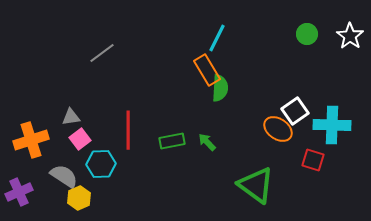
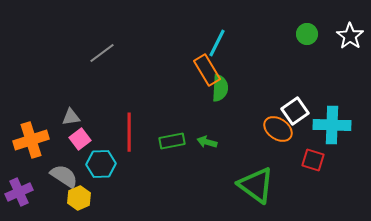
cyan line: moved 5 px down
red line: moved 1 px right, 2 px down
green arrow: rotated 30 degrees counterclockwise
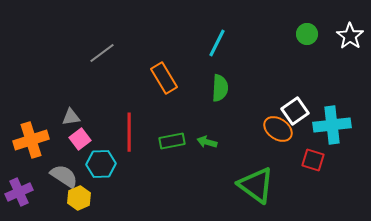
orange rectangle: moved 43 px left, 8 px down
cyan cross: rotated 9 degrees counterclockwise
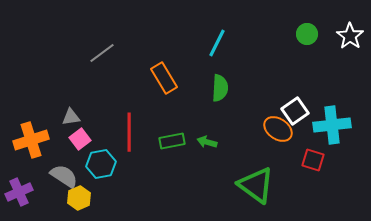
cyan hexagon: rotated 8 degrees counterclockwise
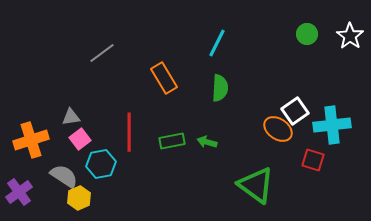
purple cross: rotated 12 degrees counterclockwise
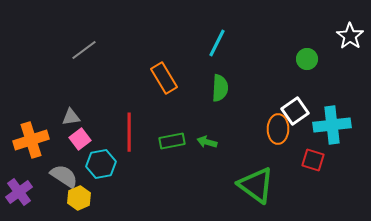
green circle: moved 25 px down
gray line: moved 18 px left, 3 px up
orange ellipse: rotated 56 degrees clockwise
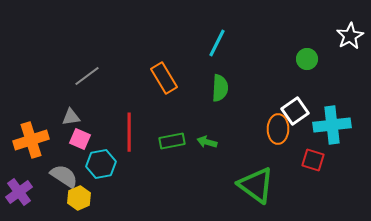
white star: rotated 8 degrees clockwise
gray line: moved 3 px right, 26 px down
pink square: rotated 30 degrees counterclockwise
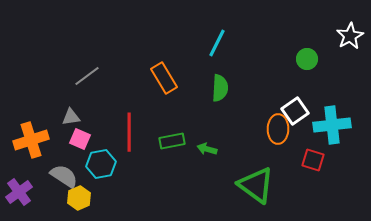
green arrow: moved 7 px down
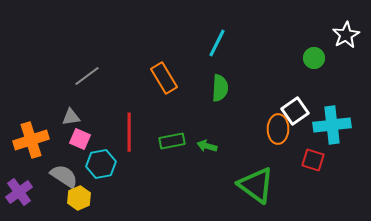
white star: moved 4 px left, 1 px up
green circle: moved 7 px right, 1 px up
green arrow: moved 3 px up
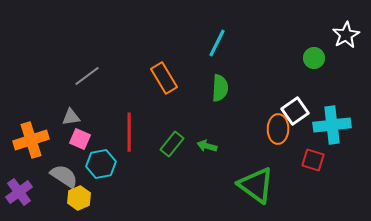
green rectangle: moved 3 px down; rotated 40 degrees counterclockwise
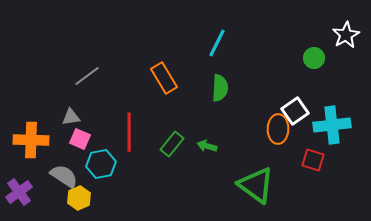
orange cross: rotated 20 degrees clockwise
